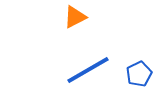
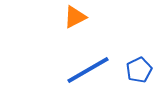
blue pentagon: moved 4 px up
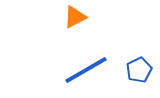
blue line: moved 2 px left
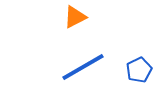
blue line: moved 3 px left, 3 px up
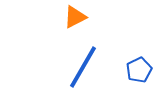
blue line: rotated 30 degrees counterclockwise
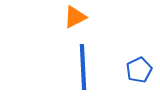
blue line: rotated 33 degrees counterclockwise
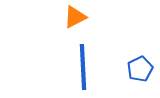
blue pentagon: moved 1 px right, 1 px up
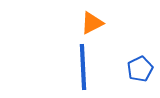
orange triangle: moved 17 px right, 6 px down
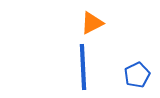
blue pentagon: moved 3 px left, 6 px down
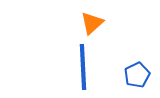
orange triangle: rotated 15 degrees counterclockwise
